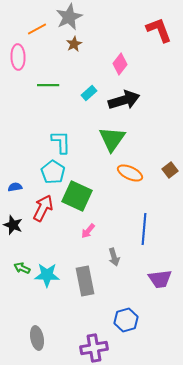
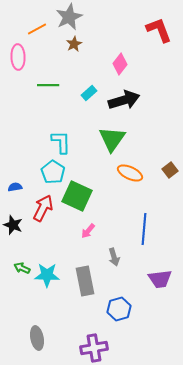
blue hexagon: moved 7 px left, 11 px up
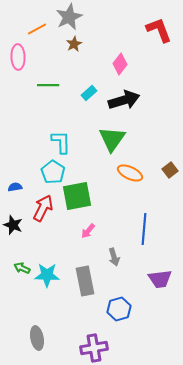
green square: rotated 36 degrees counterclockwise
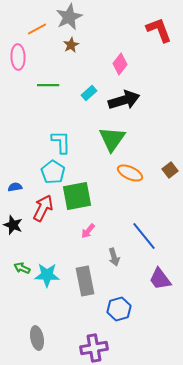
brown star: moved 3 px left, 1 px down
blue line: moved 7 px down; rotated 44 degrees counterclockwise
purple trapezoid: rotated 60 degrees clockwise
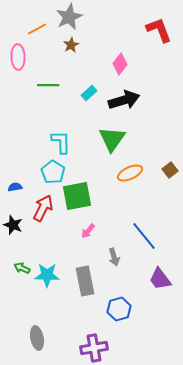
orange ellipse: rotated 50 degrees counterclockwise
